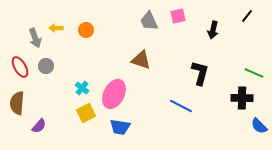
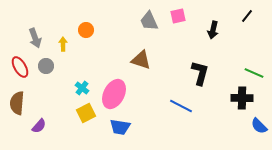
yellow arrow: moved 7 px right, 16 px down; rotated 88 degrees clockwise
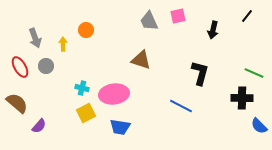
cyan cross: rotated 24 degrees counterclockwise
pink ellipse: rotated 56 degrees clockwise
brown semicircle: rotated 125 degrees clockwise
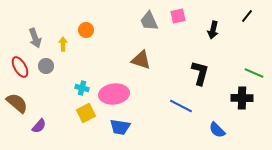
blue semicircle: moved 42 px left, 4 px down
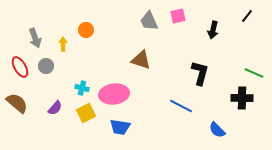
purple semicircle: moved 16 px right, 18 px up
